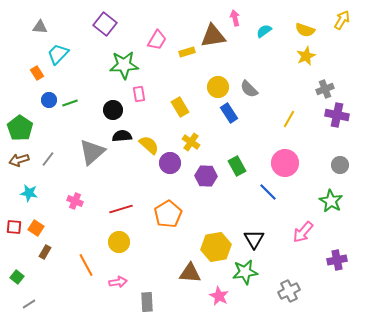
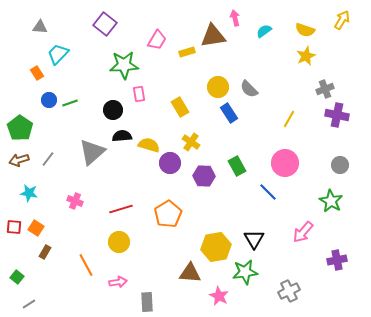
yellow semicircle at (149, 145): rotated 25 degrees counterclockwise
purple hexagon at (206, 176): moved 2 px left
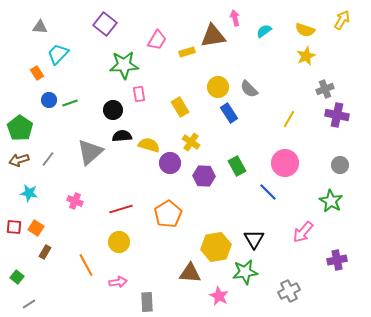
gray triangle at (92, 152): moved 2 px left
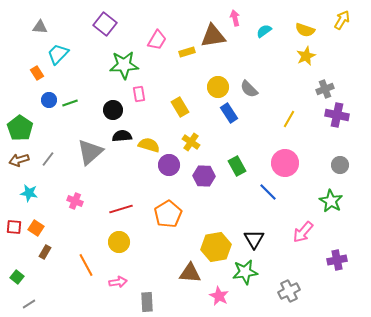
purple circle at (170, 163): moved 1 px left, 2 px down
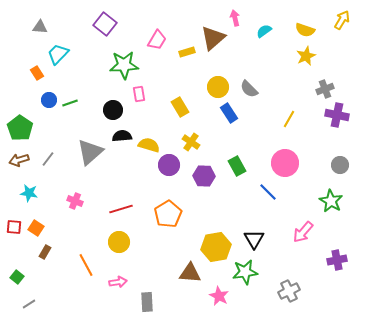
brown triangle at (213, 36): moved 2 px down; rotated 32 degrees counterclockwise
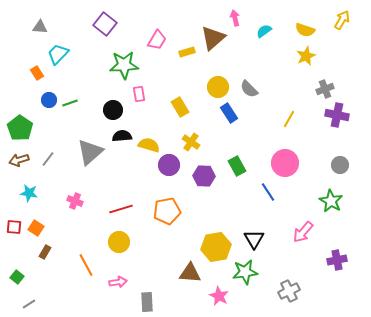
blue line at (268, 192): rotated 12 degrees clockwise
orange pentagon at (168, 214): moved 1 px left, 3 px up; rotated 20 degrees clockwise
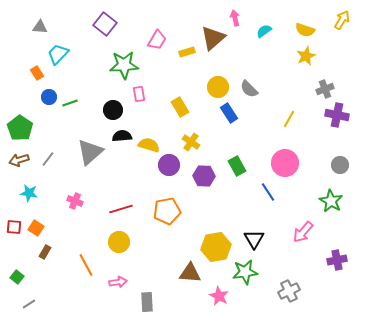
blue circle at (49, 100): moved 3 px up
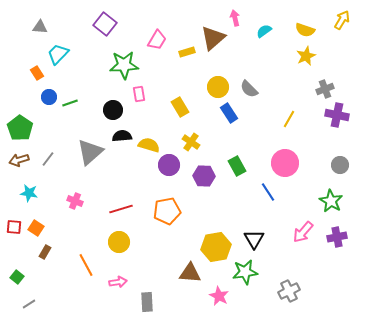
purple cross at (337, 260): moved 23 px up
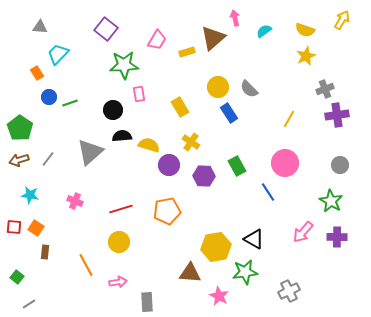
purple square at (105, 24): moved 1 px right, 5 px down
purple cross at (337, 115): rotated 20 degrees counterclockwise
cyan star at (29, 193): moved 1 px right, 2 px down
purple cross at (337, 237): rotated 12 degrees clockwise
black triangle at (254, 239): rotated 30 degrees counterclockwise
brown rectangle at (45, 252): rotated 24 degrees counterclockwise
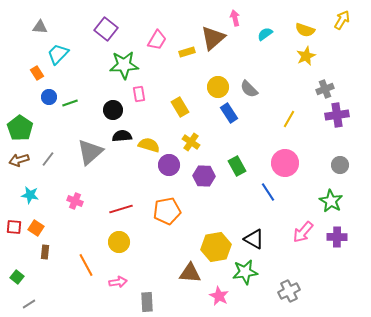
cyan semicircle at (264, 31): moved 1 px right, 3 px down
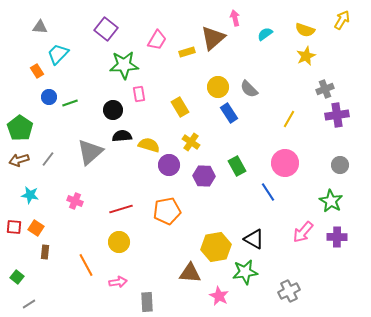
orange rectangle at (37, 73): moved 2 px up
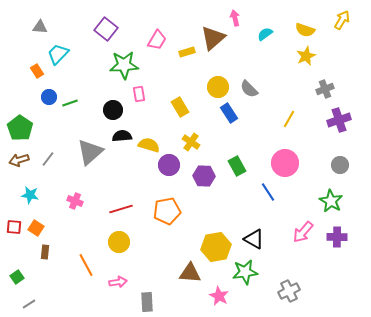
purple cross at (337, 115): moved 2 px right, 5 px down; rotated 10 degrees counterclockwise
green square at (17, 277): rotated 16 degrees clockwise
